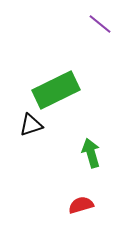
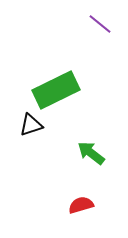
green arrow: rotated 36 degrees counterclockwise
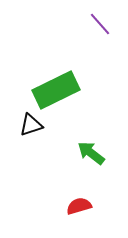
purple line: rotated 10 degrees clockwise
red semicircle: moved 2 px left, 1 px down
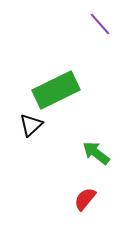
black triangle: rotated 25 degrees counterclockwise
green arrow: moved 5 px right
red semicircle: moved 6 px right, 7 px up; rotated 35 degrees counterclockwise
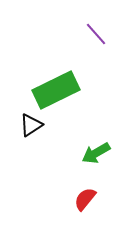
purple line: moved 4 px left, 10 px down
black triangle: rotated 10 degrees clockwise
green arrow: rotated 68 degrees counterclockwise
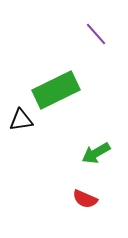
black triangle: moved 10 px left, 5 px up; rotated 25 degrees clockwise
red semicircle: rotated 105 degrees counterclockwise
